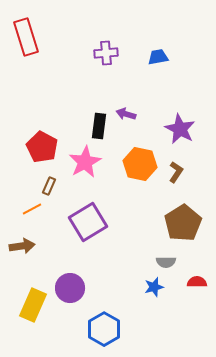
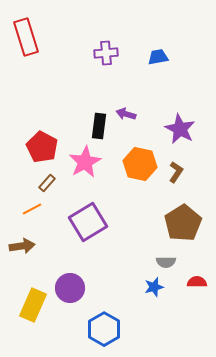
brown rectangle: moved 2 px left, 3 px up; rotated 18 degrees clockwise
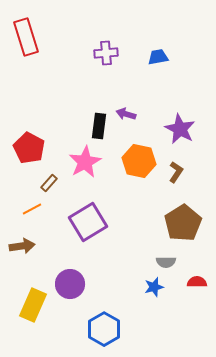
red pentagon: moved 13 px left, 1 px down
orange hexagon: moved 1 px left, 3 px up
brown rectangle: moved 2 px right
purple circle: moved 4 px up
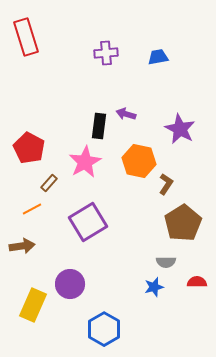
brown L-shape: moved 10 px left, 12 px down
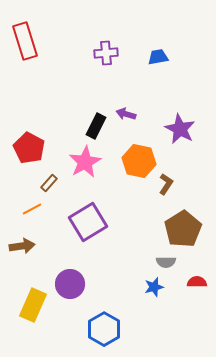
red rectangle: moved 1 px left, 4 px down
black rectangle: moved 3 px left; rotated 20 degrees clockwise
brown pentagon: moved 6 px down
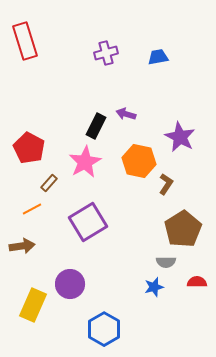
purple cross: rotated 10 degrees counterclockwise
purple star: moved 8 px down
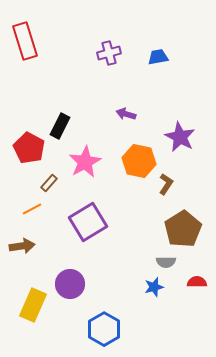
purple cross: moved 3 px right
black rectangle: moved 36 px left
